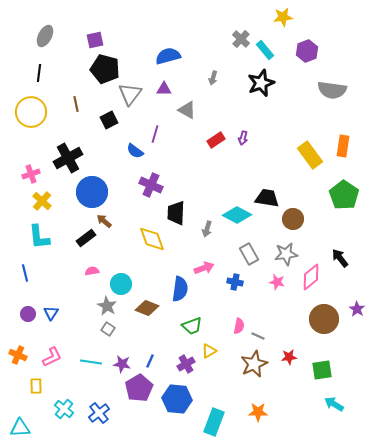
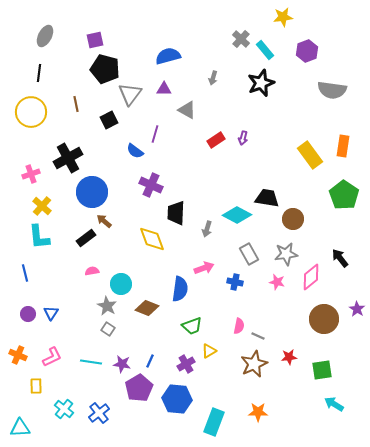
yellow cross at (42, 201): moved 5 px down
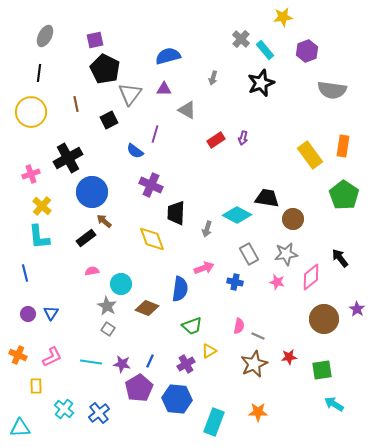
black pentagon at (105, 69): rotated 12 degrees clockwise
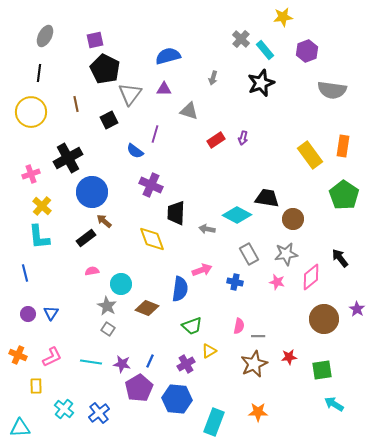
gray triangle at (187, 110): moved 2 px right, 1 px down; rotated 12 degrees counterclockwise
gray arrow at (207, 229): rotated 84 degrees clockwise
pink arrow at (204, 268): moved 2 px left, 2 px down
gray line at (258, 336): rotated 24 degrees counterclockwise
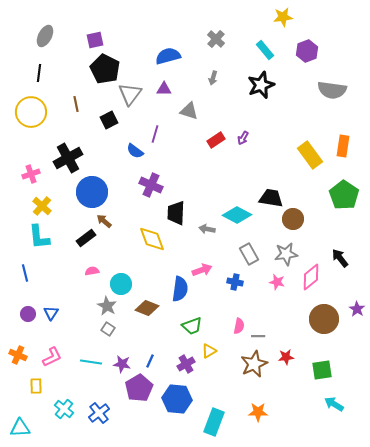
gray cross at (241, 39): moved 25 px left
black star at (261, 83): moved 2 px down
purple arrow at (243, 138): rotated 16 degrees clockwise
black trapezoid at (267, 198): moved 4 px right
red star at (289, 357): moved 3 px left
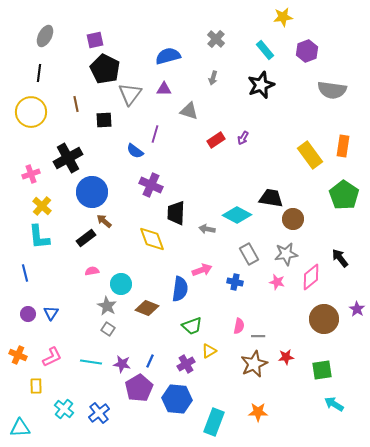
black square at (109, 120): moved 5 px left; rotated 24 degrees clockwise
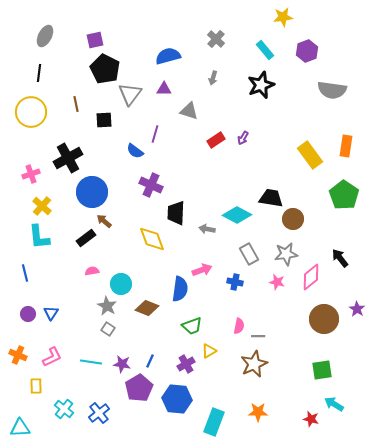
orange rectangle at (343, 146): moved 3 px right
red star at (286, 357): moved 25 px right, 62 px down; rotated 21 degrees clockwise
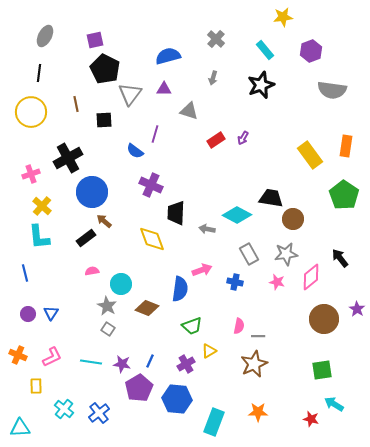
purple hexagon at (307, 51): moved 4 px right
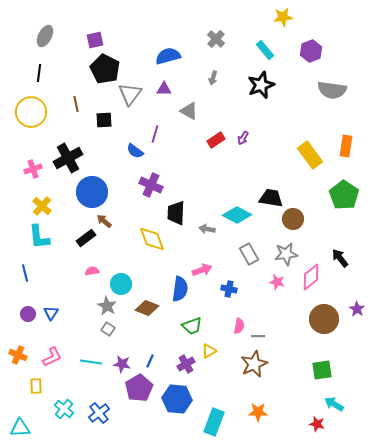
gray triangle at (189, 111): rotated 12 degrees clockwise
pink cross at (31, 174): moved 2 px right, 5 px up
blue cross at (235, 282): moved 6 px left, 7 px down
red star at (311, 419): moved 6 px right, 5 px down
